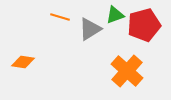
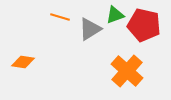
red pentagon: rotated 28 degrees clockwise
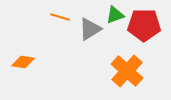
red pentagon: rotated 12 degrees counterclockwise
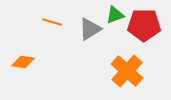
orange line: moved 8 px left, 5 px down
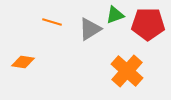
red pentagon: moved 4 px right, 1 px up
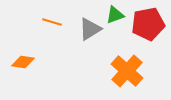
red pentagon: rotated 12 degrees counterclockwise
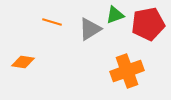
orange cross: rotated 28 degrees clockwise
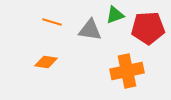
red pentagon: moved 4 px down; rotated 8 degrees clockwise
gray triangle: moved 1 px down; rotated 40 degrees clockwise
orange diamond: moved 23 px right
orange cross: rotated 8 degrees clockwise
